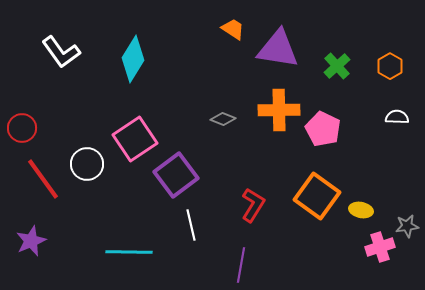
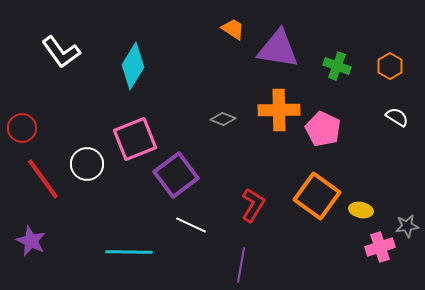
cyan diamond: moved 7 px down
green cross: rotated 28 degrees counterclockwise
white semicircle: rotated 30 degrees clockwise
pink square: rotated 12 degrees clockwise
white line: rotated 52 degrees counterclockwise
purple star: rotated 24 degrees counterclockwise
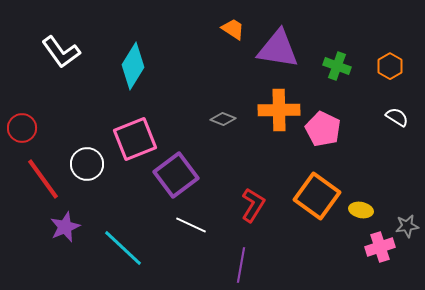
purple star: moved 34 px right, 14 px up; rotated 24 degrees clockwise
cyan line: moved 6 px left, 4 px up; rotated 42 degrees clockwise
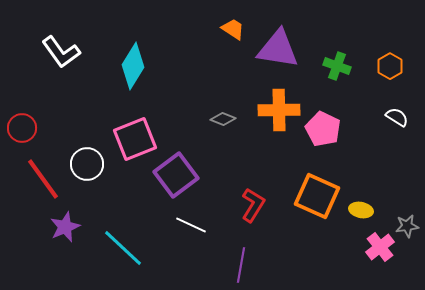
orange square: rotated 12 degrees counterclockwise
pink cross: rotated 20 degrees counterclockwise
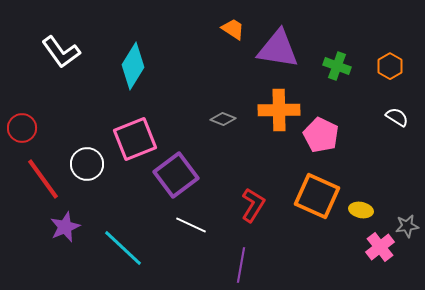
pink pentagon: moved 2 px left, 6 px down
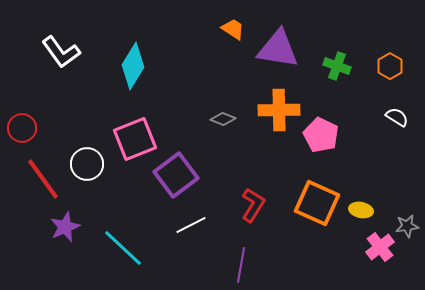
orange square: moved 7 px down
white line: rotated 52 degrees counterclockwise
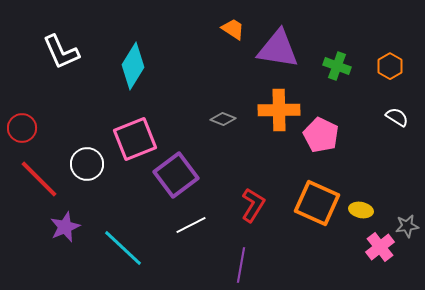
white L-shape: rotated 12 degrees clockwise
red line: moved 4 px left; rotated 9 degrees counterclockwise
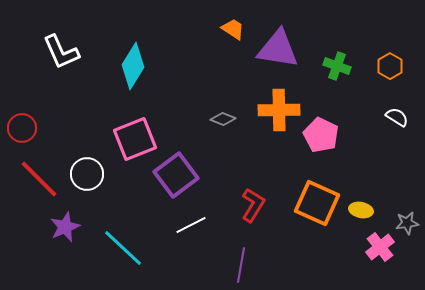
white circle: moved 10 px down
gray star: moved 3 px up
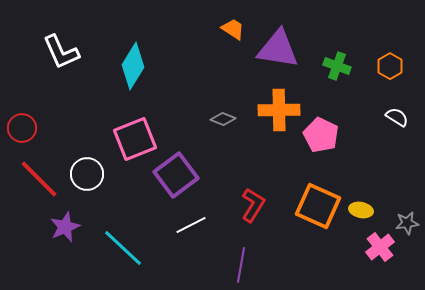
orange square: moved 1 px right, 3 px down
